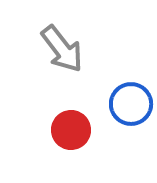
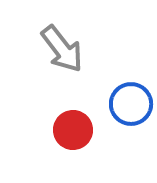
red circle: moved 2 px right
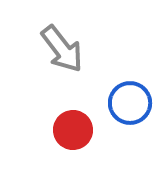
blue circle: moved 1 px left, 1 px up
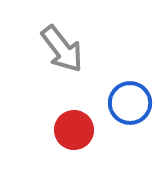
red circle: moved 1 px right
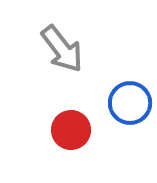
red circle: moved 3 px left
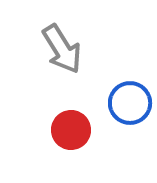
gray arrow: rotated 6 degrees clockwise
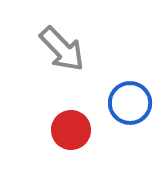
gray arrow: rotated 12 degrees counterclockwise
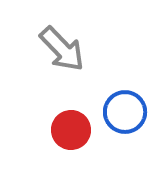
blue circle: moved 5 px left, 9 px down
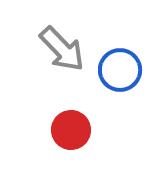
blue circle: moved 5 px left, 42 px up
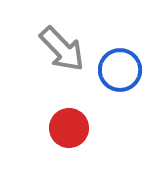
red circle: moved 2 px left, 2 px up
